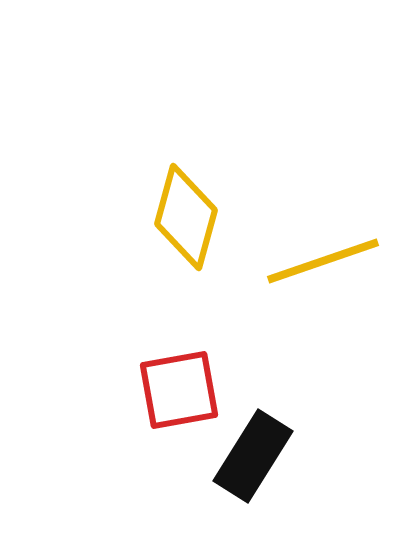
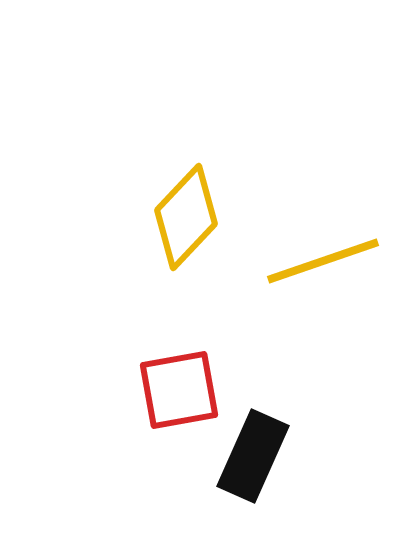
yellow diamond: rotated 28 degrees clockwise
black rectangle: rotated 8 degrees counterclockwise
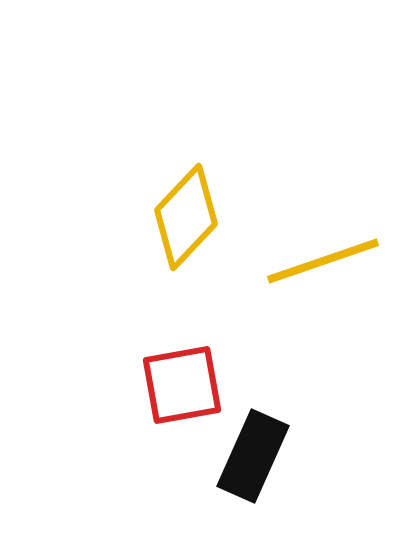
red square: moved 3 px right, 5 px up
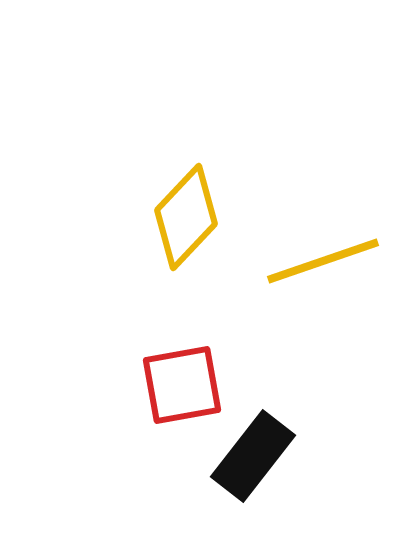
black rectangle: rotated 14 degrees clockwise
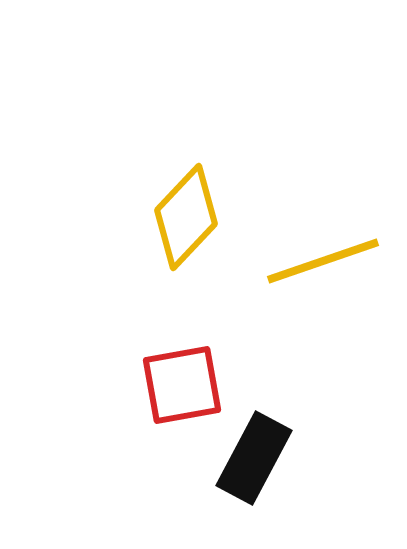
black rectangle: moved 1 px right, 2 px down; rotated 10 degrees counterclockwise
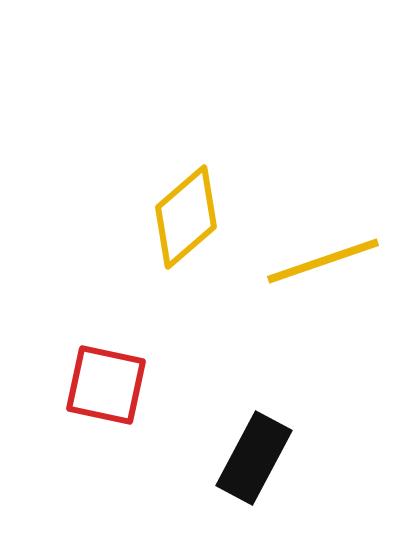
yellow diamond: rotated 6 degrees clockwise
red square: moved 76 px left; rotated 22 degrees clockwise
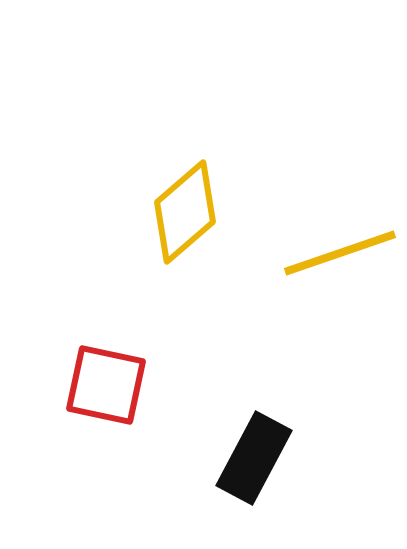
yellow diamond: moved 1 px left, 5 px up
yellow line: moved 17 px right, 8 px up
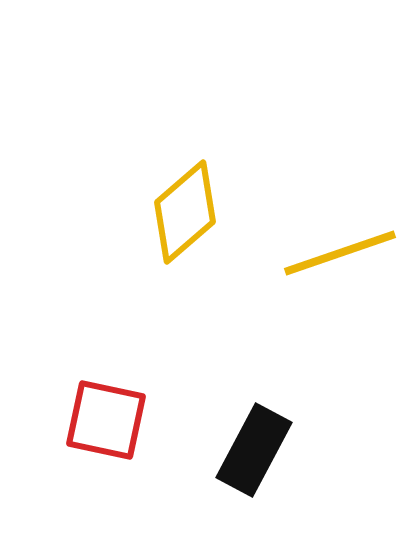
red square: moved 35 px down
black rectangle: moved 8 px up
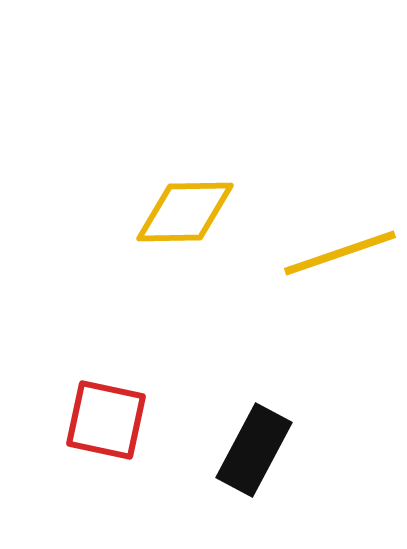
yellow diamond: rotated 40 degrees clockwise
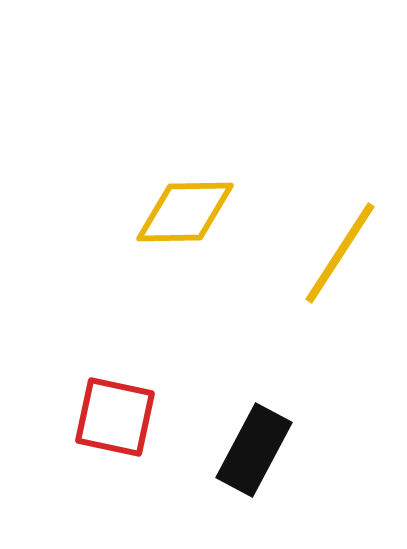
yellow line: rotated 38 degrees counterclockwise
red square: moved 9 px right, 3 px up
